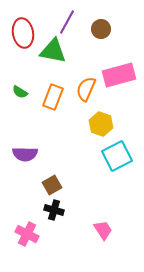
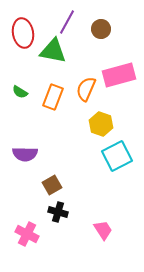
black cross: moved 4 px right, 2 px down
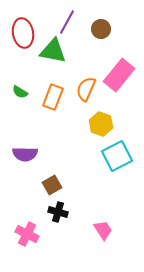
pink rectangle: rotated 36 degrees counterclockwise
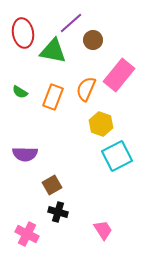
purple line: moved 4 px right, 1 px down; rotated 20 degrees clockwise
brown circle: moved 8 px left, 11 px down
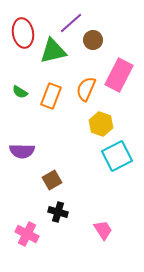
green triangle: rotated 24 degrees counterclockwise
pink rectangle: rotated 12 degrees counterclockwise
orange rectangle: moved 2 px left, 1 px up
purple semicircle: moved 3 px left, 3 px up
brown square: moved 5 px up
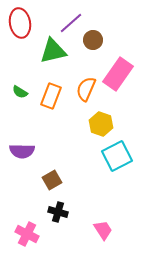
red ellipse: moved 3 px left, 10 px up
pink rectangle: moved 1 px left, 1 px up; rotated 8 degrees clockwise
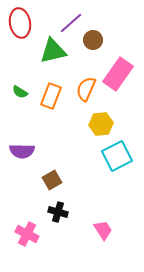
yellow hexagon: rotated 25 degrees counterclockwise
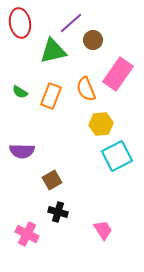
orange semicircle: rotated 45 degrees counterclockwise
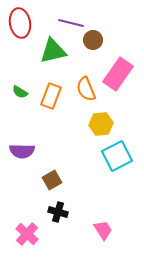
purple line: rotated 55 degrees clockwise
pink cross: rotated 15 degrees clockwise
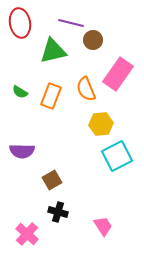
pink trapezoid: moved 4 px up
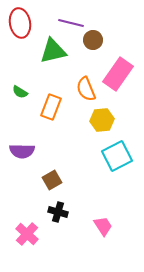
orange rectangle: moved 11 px down
yellow hexagon: moved 1 px right, 4 px up
